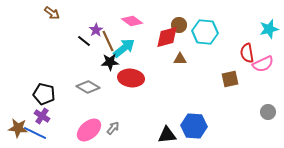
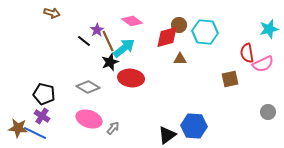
brown arrow: rotated 21 degrees counterclockwise
purple star: moved 1 px right
black star: rotated 18 degrees counterclockwise
pink ellipse: moved 11 px up; rotated 60 degrees clockwise
black triangle: rotated 30 degrees counterclockwise
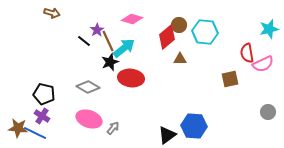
pink diamond: moved 2 px up; rotated 20 degrees counterclockwise
red diamond: rotated 25 degrees counterclockwise
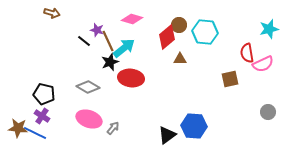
purple star: rotated 24 degrees counterclockwise
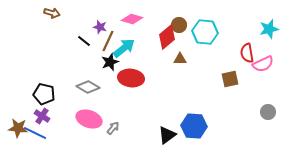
purple star: moved 3 px right, 3 px up
brown line: rotated 50 degrees clockwise
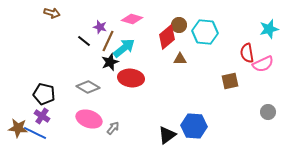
brown square: moved 2 px down
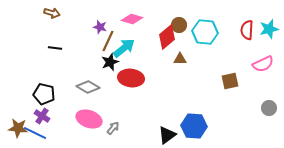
black line: moved 29 px left, 7 px down; rotated 32 degrees counterclockwise
red semicircle: moved 23 px up; rotated 12 degrees clockwise
gray circle: moved 1 px right, 4 px up
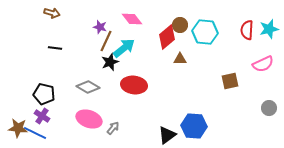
pink diamond: rotated 35 degrees clockwise
brown circle: moved 1 px right
brown line: moved 2 px left
red ellipse: moved 3 px right, 7 px down
